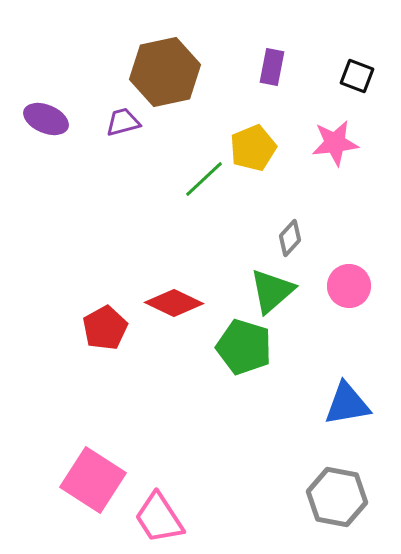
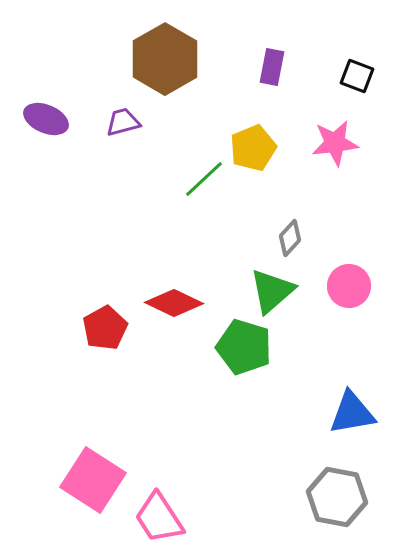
brown hexagon: moved 13 px up; rotated 18 degrees counterclockwise
blue triangle: moved 5 px right, 9 px down
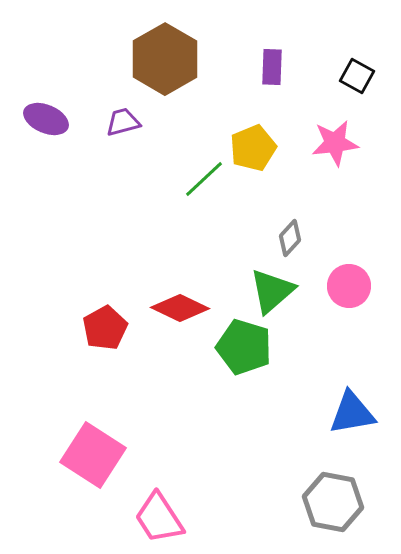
purple rectangle: rotated 9 degrees counterclockwise
black square: rotated 8 degrees clockwise
red diamond: moved 6 px right, 5 px down
pink square: moved 25 px up
gray hexagon: moved 4 px left, 5 px down
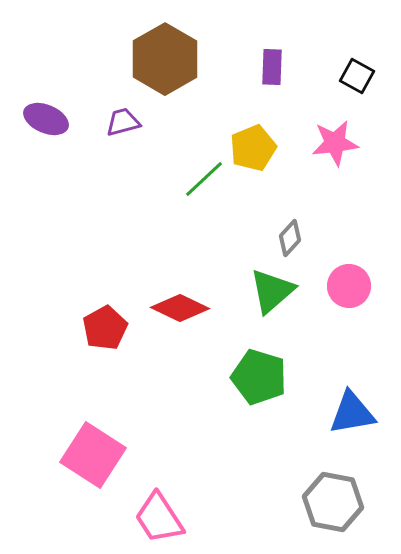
green pentagon: moved 15 px right, 30 px down
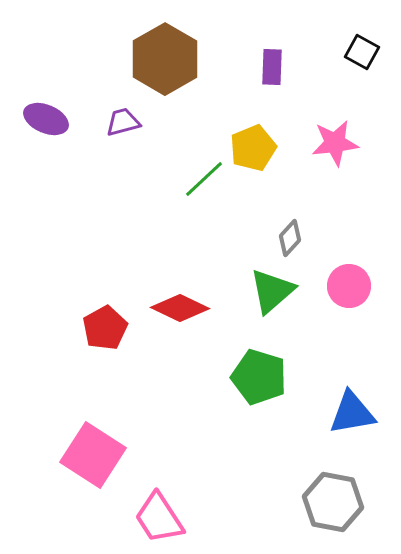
black square: moved 5 px right, 24 px up
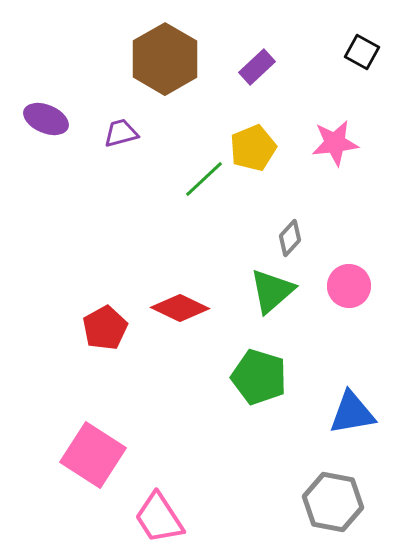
purple rectangle: moved 15 px left; rotated 45 degrees clockwise
purple trapezoid: moved 2 px left, 11 px down
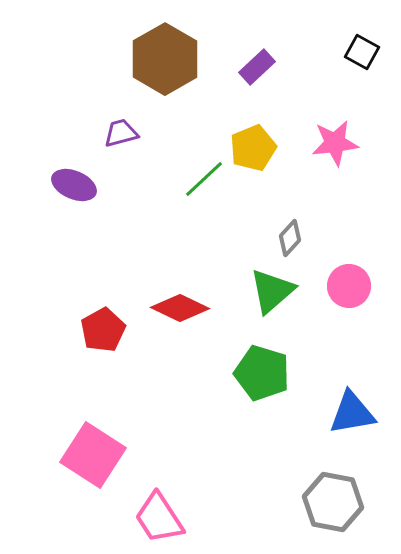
purple ellipse: moved 28 px right, 66 px down
red pentagon: moved 2 px left, 2 px down
green pentagon: moved 3 px right, 4 px up
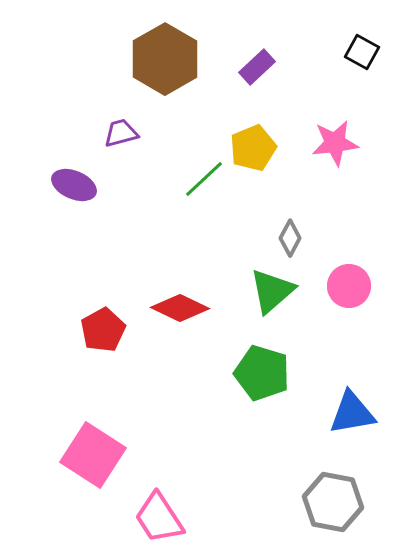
gray diamond: rotated 15 degrees counterclockwise
